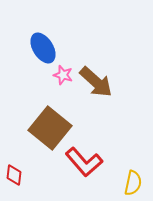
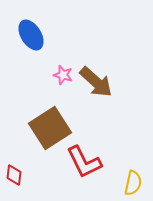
blue ellipse: moved 12 px left, 13 px up
brown square: rotated 18 degrees clockwise
red L-shape: rotated 15 degrees clockwise
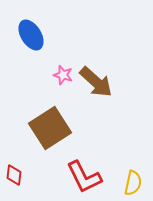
red L-shape: moved 15 px down
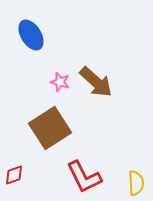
pink star: moved 3 px left, 7 px down
red diamond: rotated 65 degrees clockwise
yellow semicircle: moved 3 px right; rotated 15 degrees counterclockwise
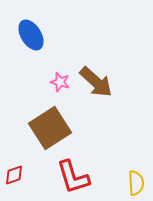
red L-shape: moved 11 px left; rotated 9 degrees clockwise
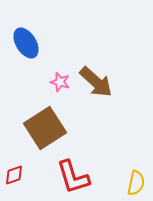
blue ellipse: moved 5 px left, 8 px down
brown square: moved 5 px left
yellow semicircle: rotated 15 degrees clockwise
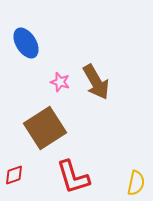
brown arrow: rotated 18 degrees clockwise
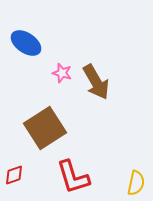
blue ellipse: rotated 24 degrees counterclockwise
pink star: moved 2 px right, 9 px up
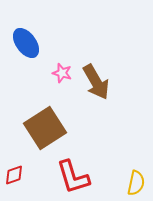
blue ellipse: rotated 20 degrees clockwise
